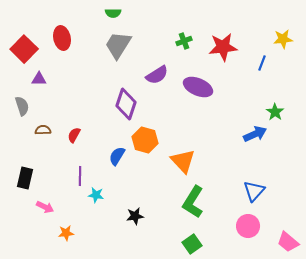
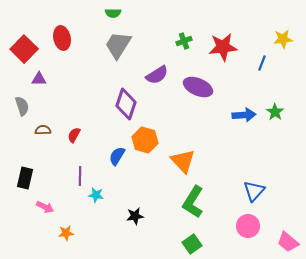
blue arrow: moved 11 px left, 19 px up; rotated 20 degrees clockwise
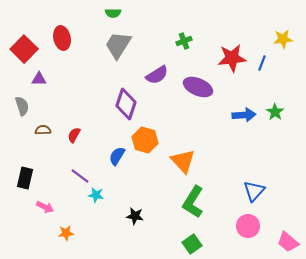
red star: moved 9 px right, 11 px down
purple line: rotated 54 degrees counterclockwise
black star: rotated 18 degrees clockwise
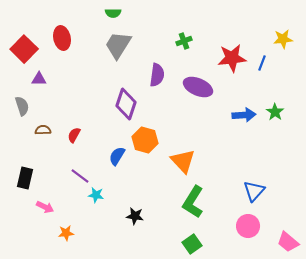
purple semicircle: rotated 50 degrees counterclockwise
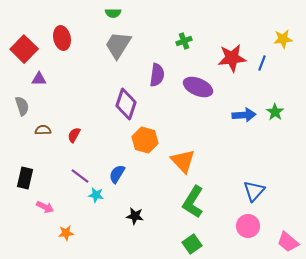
blue semicircle: moved 18 px down
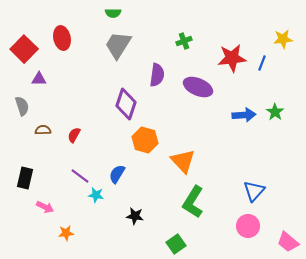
green square: moved 16 px left
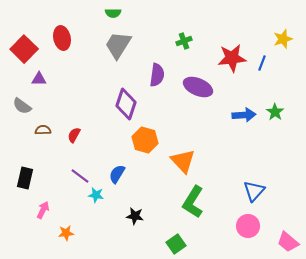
yellow star: rotated 12 degrees counterclockwise
gray semicircle: rotated 144 degrees clockwise
pink arrow: moved 2 px left, 3 px down; rotated 90 degrees counterclockwise
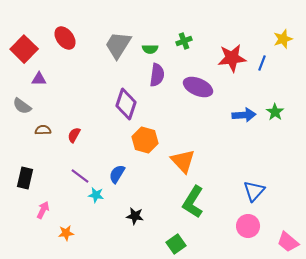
green semicircle: moved 37 px right, 36 px down
red ellipse: moved 3 px right; rotated 25 degrees counterclockwise
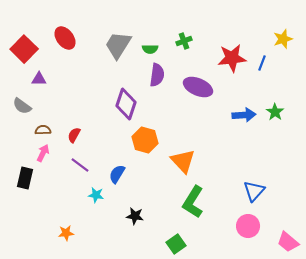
purple line: moved 11 px up
pink arrow: moved 57 px up
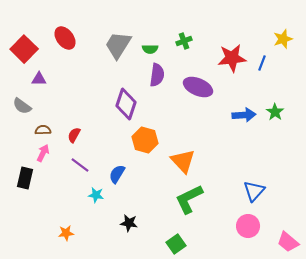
green L-shape: moved 4 px left, 3 px up; rotated 32 degrees clockwise
black star: moved 6 px left, 7 px down
